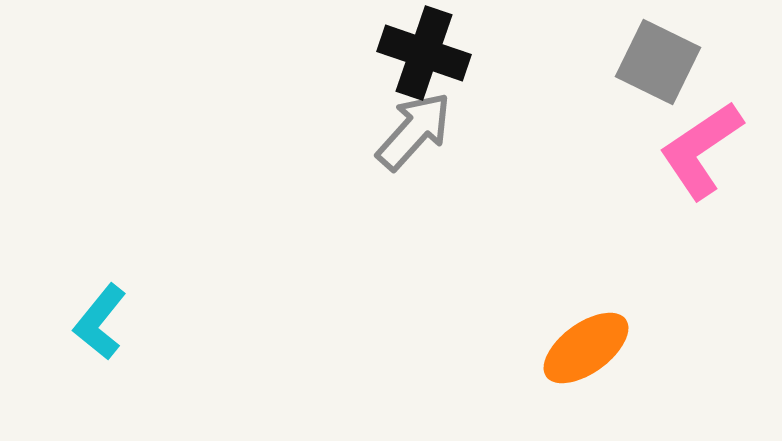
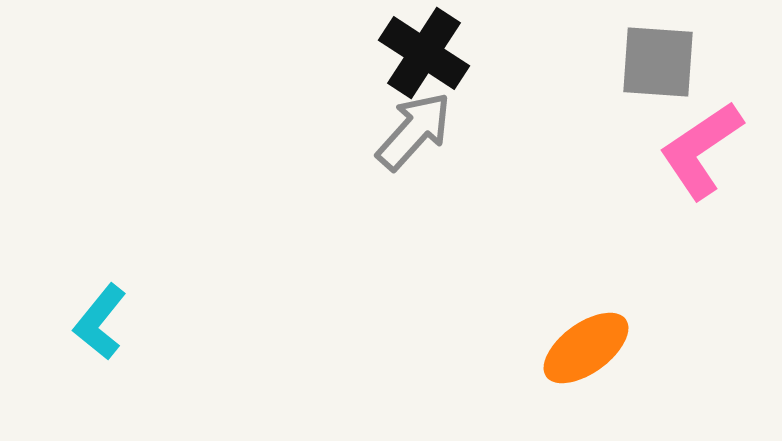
black cross: rotated 14 degrees clockwise
gray square: rotated 22 degrees counterclockwise
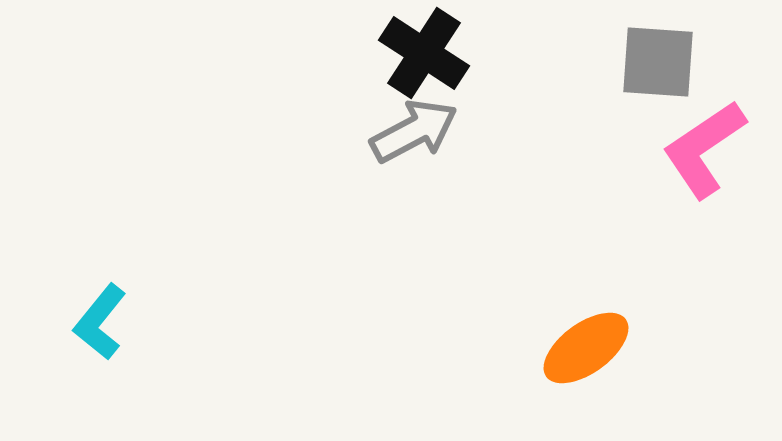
gray arrow: rotated 20 degrees clockwise
pink L-shape: moved 3 px right, 1 px up
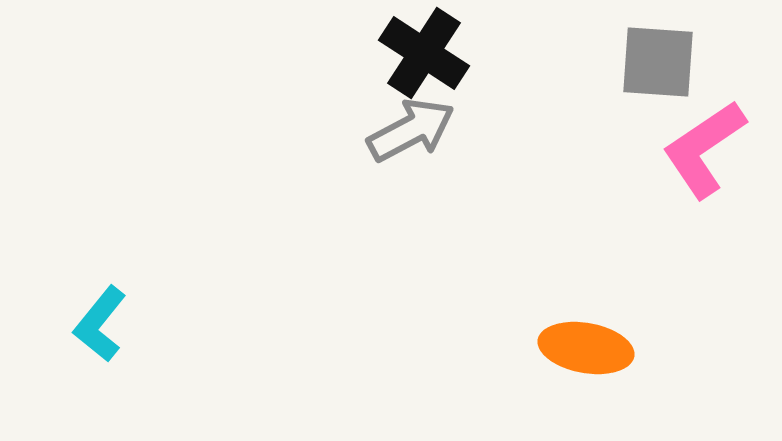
gray arrow: moved 3 px left, 1 px up
cyan L-shape: moved 2 px down
orange ellipse: rotated 46 degrees clockwise
